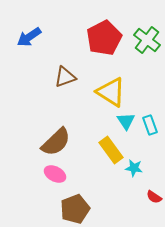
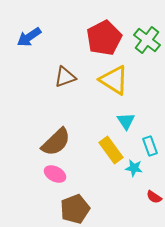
yellow triangle: moved 3 px right, 12 px up
cyan rectangle: moved 21 px down
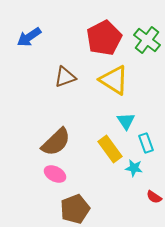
cyan rectangle: moved 4 px left, 3 px up
yellow rectangle: moved 1 px left, 1 px up
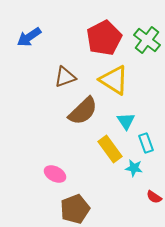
brown semicircle: moved 27 px right, 31 px up
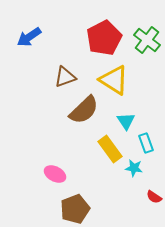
brown semicircle: moved 1 px right, 1 px up
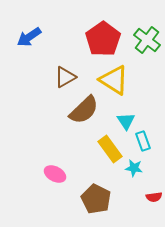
red pentagon: moved 1 px left, 1 px down; rotated 8 degrees counterclockwise
brown triangle: rotated 10 degrees counterclockwise
cyan rectangle: moved 3 px left, 2 px up
red semicircle: rotated 42 degrees counterclockwise
brown pentagon: moved 21 px right, 10 px up; rotated 24 degrees counterclockwise
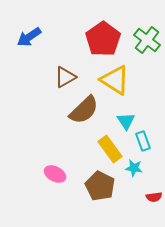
yellow triangle: moved 1 px right
brown pentagon: moved 4 px right, 13 px up
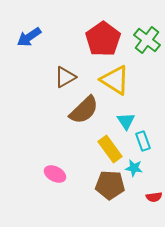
brown pentagon: moved 10 px right, 1 px up; rotated 24 degrees counterclockwise
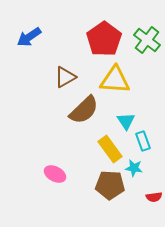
red pentagon: moved 1 px right
yellow triangle: rotated 28 degrees counterclockwise
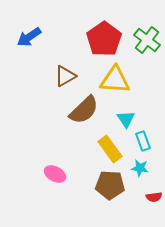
brown triangle: moved 1 px up
cyan triangle: moved 2 px up
cyan star: moved 6 px right
